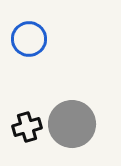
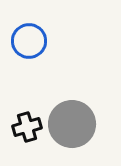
blue circle: moved 2 px down
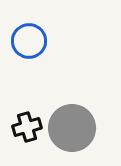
gray circle: moved 4 px down
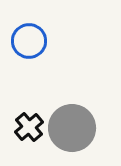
black cross: moved 2 px right; rotated 24 degrees counterclockwise
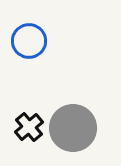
gray circle: moved 1 px right
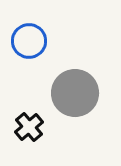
gray circle: moved 2 px right, 35 px up
